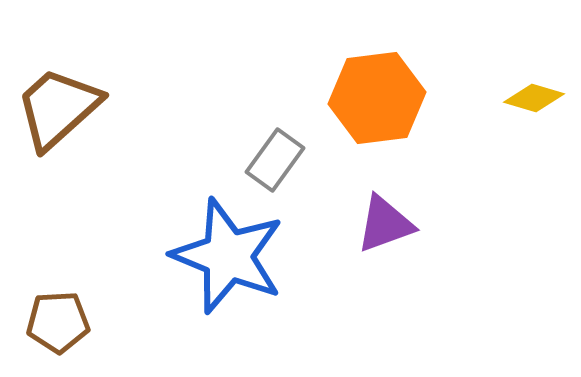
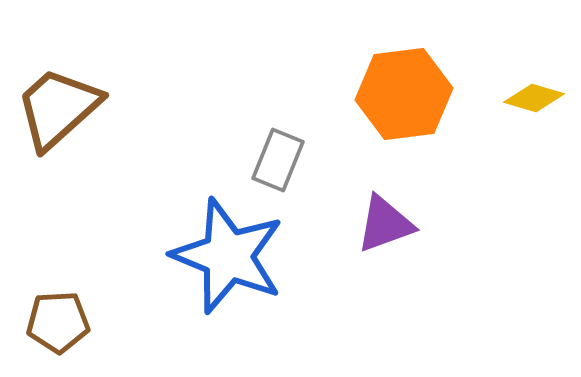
orange hexagon: moved 27 px right, 4 px up
gray rectangle: moved 3 px right; rotated 14 degrees counterclockwise
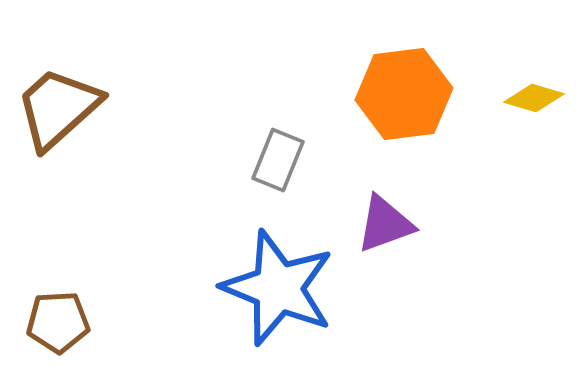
blue star: moved 50 px right, 32 px down
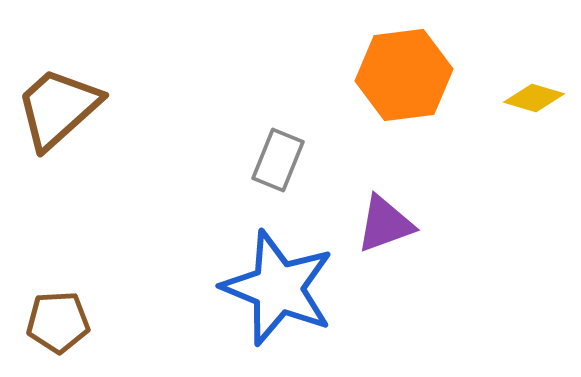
orange hexagon: moved 19 px up
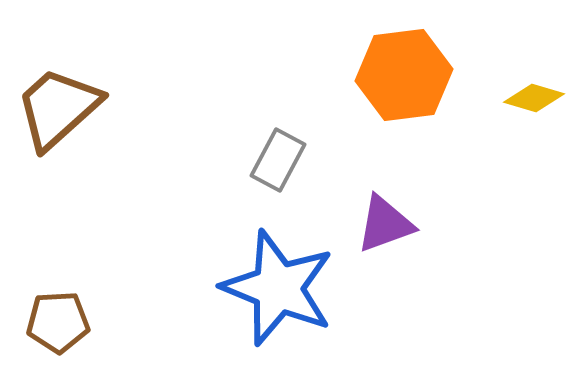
gray rectangle: rotated 6 degrees clockwise
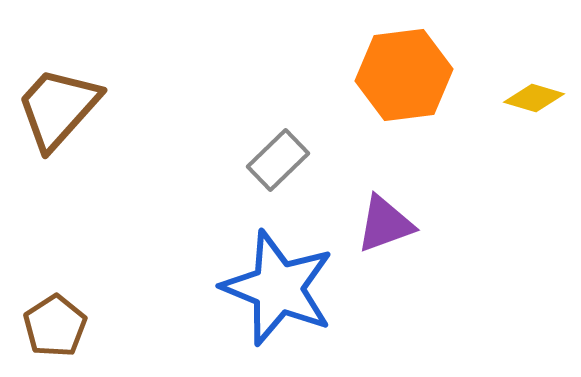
brown trapezoid: rotated 6 degrees counterclockwise
gray rectangle: rotated 18 degrees clockwise
brown pentagon: moved 3 px left, 4 px down; rotated 30 degrees counterclockwise
